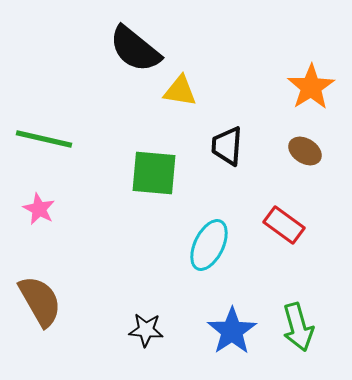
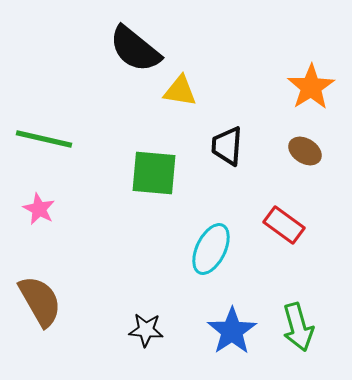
cyan ellipse: moved 2 px right, 4 px down
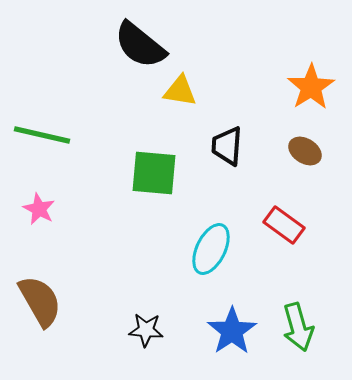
black semicircle: moved 5 px right, 4 px up
green line: moved 2 px left, 4 px up
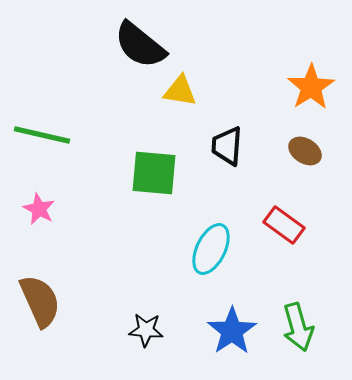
brown semicircle: rotated 6 degrees clockwise
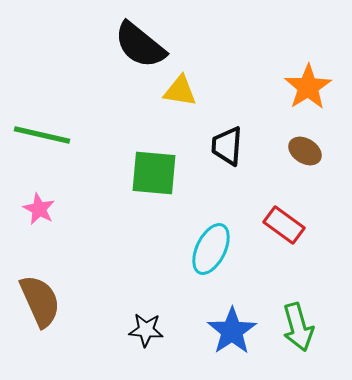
orange star: moved 3 px left
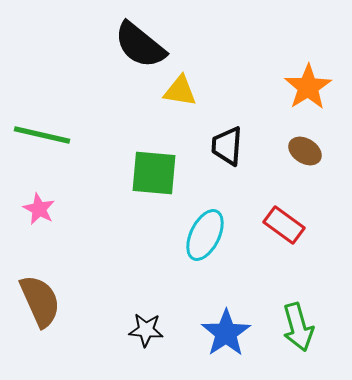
cyan ellipse: moved 6 px left, 14 px up
blue star: moved 6 px left, 2 px down
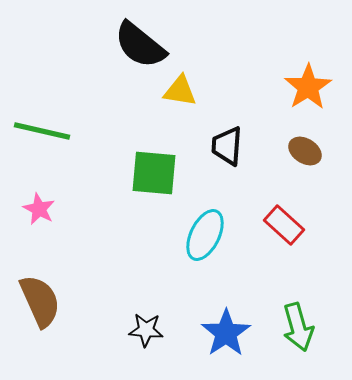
green line: moved 4 px up
red rectangle: rotated 6 degrees clockwise
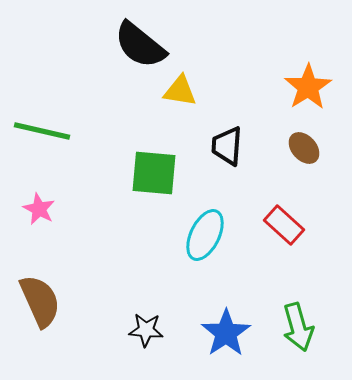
brown ellipse: moved 1 px left, 3 px up; rotated 16 degrees clockwise
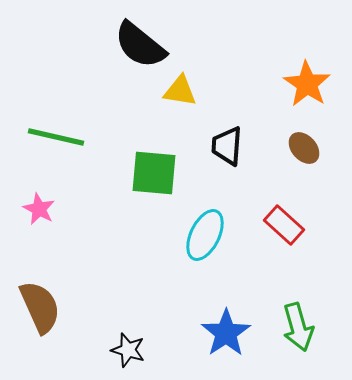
orange star: moved 1 px left, 3 px up; rotated 6 degrees counterclockwise
green line: moved 14 px right, 6 px down
brown semicircle: moved 6 px down
black star: moved 18 px left, 20 px down; rotated 12 degrees clockwise
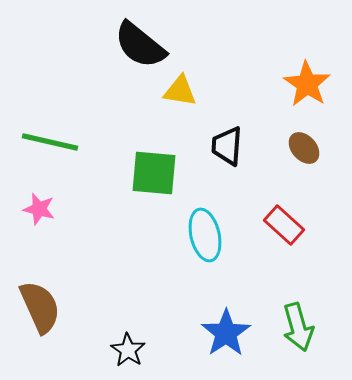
green line: moved 6 px left, 5 px down
pink star: rotated 12 degrees counterclockwise
cyan ellipse: rotated 39 degrees counterclockwise
black star: rotated 16 degrees clockwise
